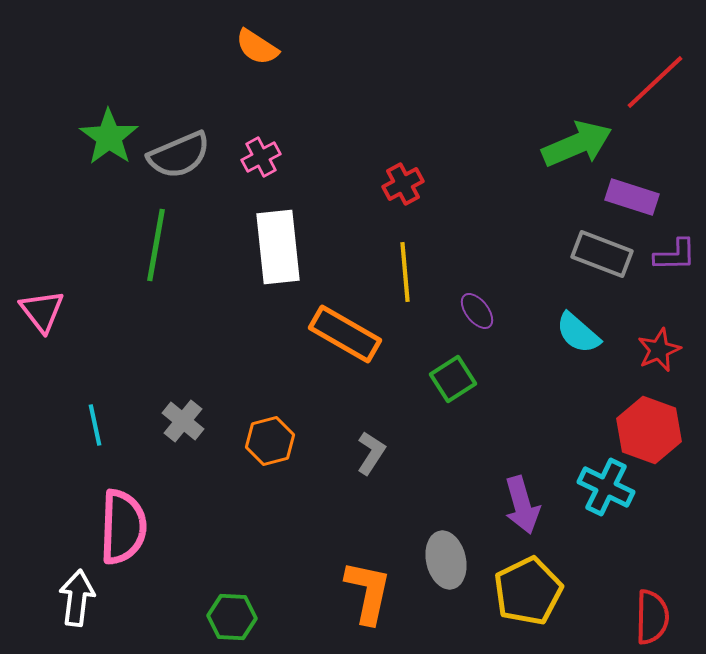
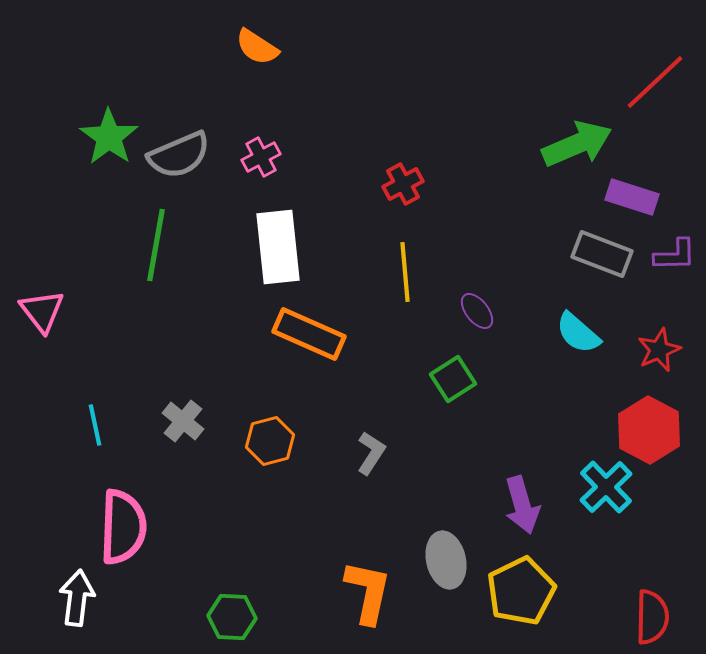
orange rectangle: moved 36 px left; rotated 6 degrees counterclockwise
red hexagon: rotated 8 degrees clockwise
cyan cross: rotated 20 degrees clockwise
yellow pentagon: moved 7 px left
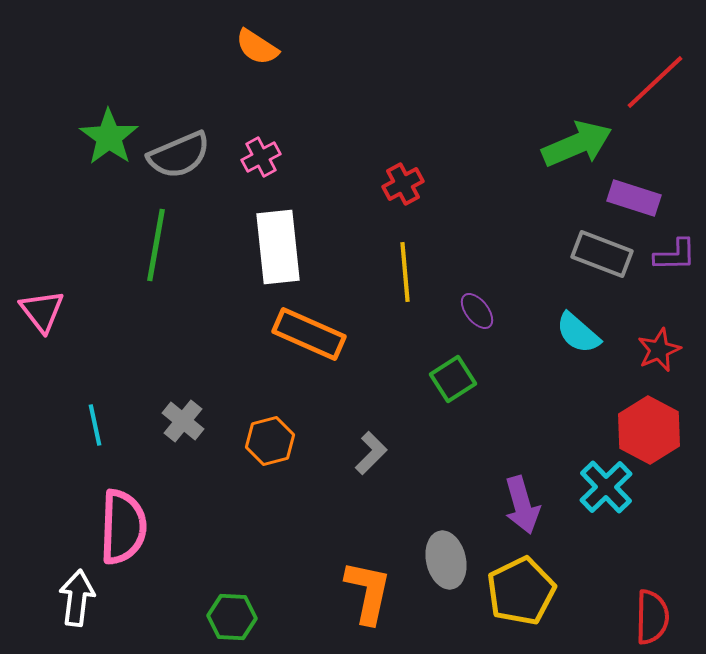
purple rectangle: moved 2 px right, 1 px down
gray L-shape: rotated 12 degrees clockwise
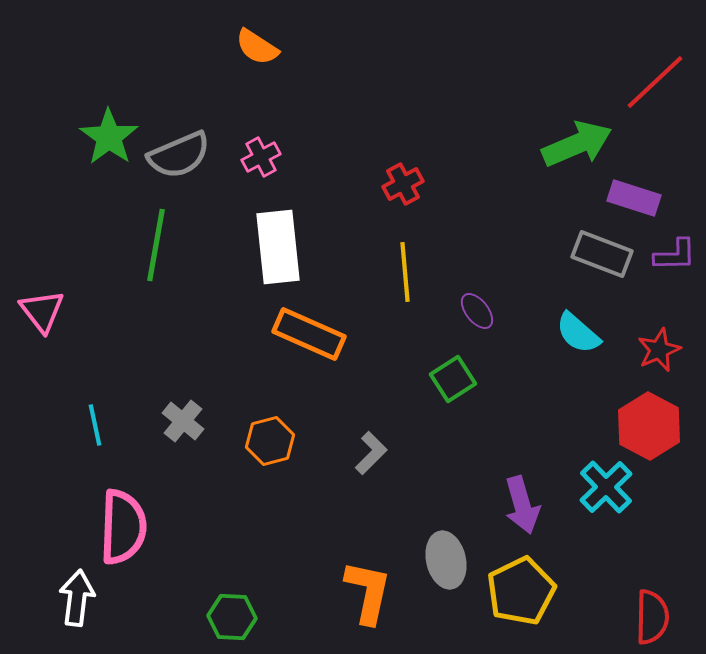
red hexagon: moved 4 px up
